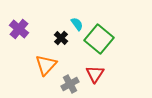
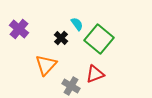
red triangle: rotated 36 degrees clockwise
gray cross: moved 1 px right, 2 px down; rotated 30 degrees counterclockwise
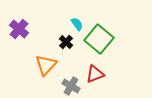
black cross: moved 5 px right, 4 px down
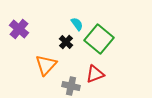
gray cross: rotated 18 degrees counterclockwise
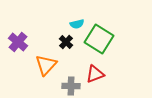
cyan semicircle: rotated 112 degrees clockwise
purple cross: moved 1 px left, 13 px down
green square: rotated 8 degrees counterclockwise
gray cross: rotated 12 degrees counterclockwise
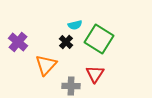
cyan semicircle: moved 2 px left, 1 px down
red triangle: rotated 36 degrees counterclockwise
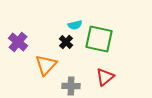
green square: rotated 20 degrees counterclockwise
red triangle: moved 10 px right, 3 px down; rotated 18 degrees clockwise
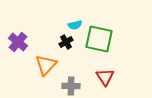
black cross: rotated 16 degrees clockwise
red triangle: rotated 24 degrees counterclockwise
